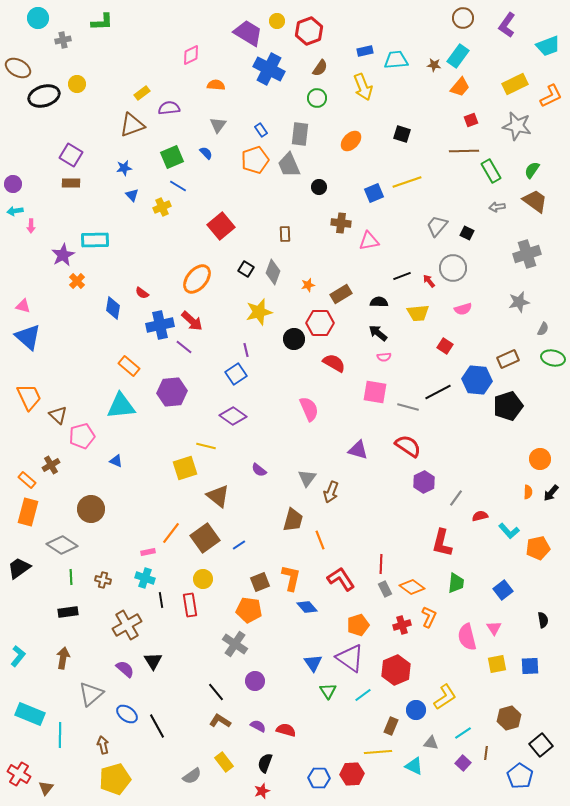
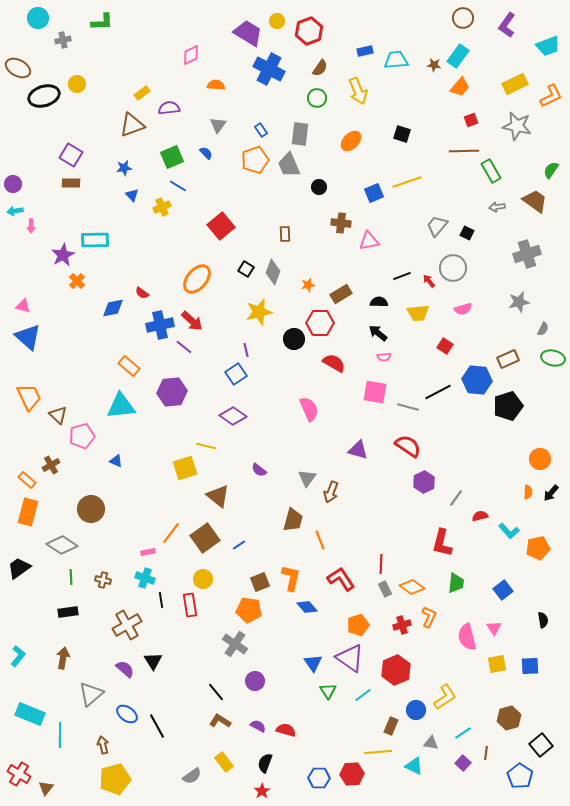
yellow arrow at (363, 87): moved 5 px left, 4 px down
green semicircle at (532, 170): moved 19 px right
blue diamond at (113, 308): rotated 70 degrees clockwise
red star at (262, 791): rotated 14 degrees counterclockwise
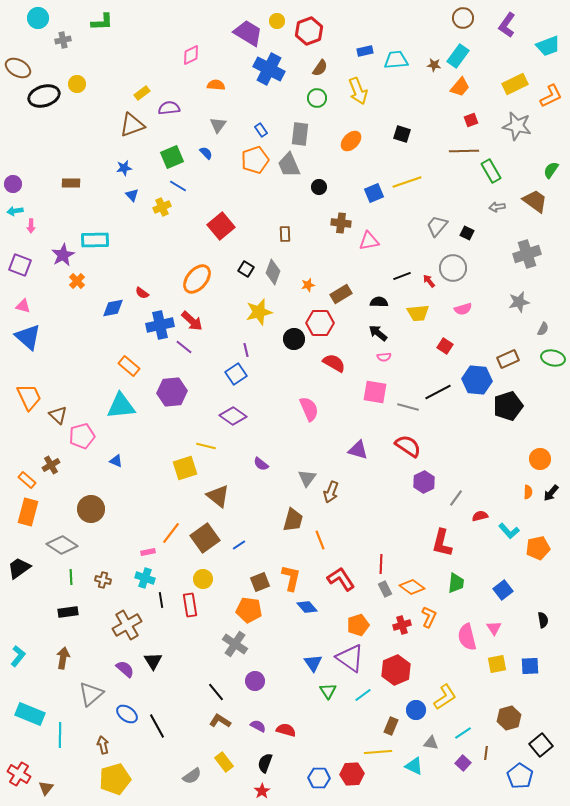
purple square at (71, 155): moved 51 px left, 110 px down; rotated 10 degrees counterclockwise
purple semicircle at (259, 470): moved 2 px right, 6 px up
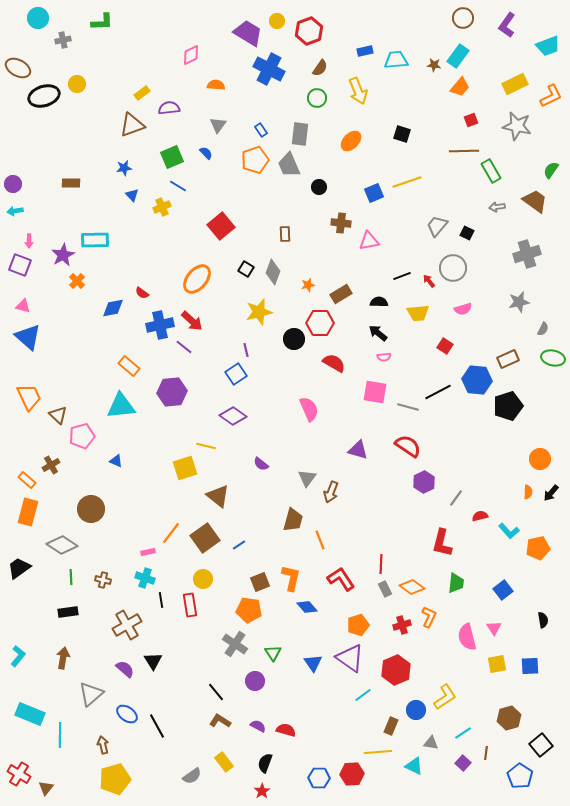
pink arrow at (31, 226): moved 2 px left, 15 px down
green triangle at (328, 691): moved 55 px left, 38 px up
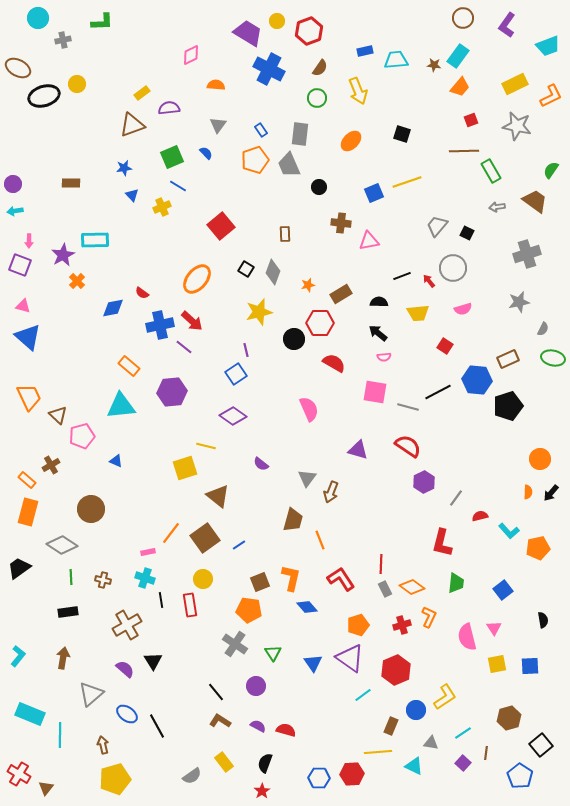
purple circle at (255, 681): moved 1 px right, 5 px down
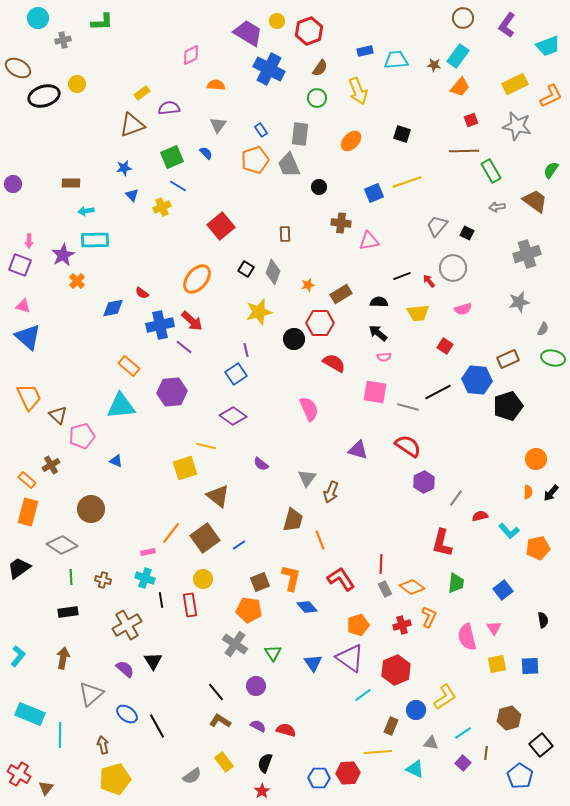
cyan arrow at (15, 211): moved 71 px right
orange circle at (540, 459): moved 4 px left
cyan triangle at (414, 766): moved 1 px right, 3 px down
red hexagon at (352, 774): moved 4 px left, 1 px up
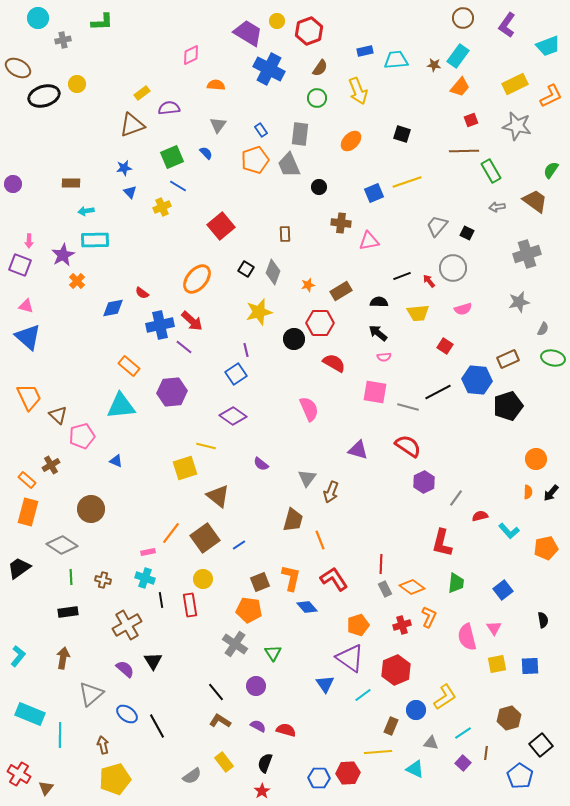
blue triangle at (132, 195): moved 2 px left, 3 px up
brown rectangle at (341, 294): moved 3 px up
pink triangle at (23, 306): moved 3 px right
orange pentagon at (538, 548): moved 8 px right
red L-shape at (341, 579): moved 7 px left
blue triangle at (313, 663): moved 12 px right, 21 px down
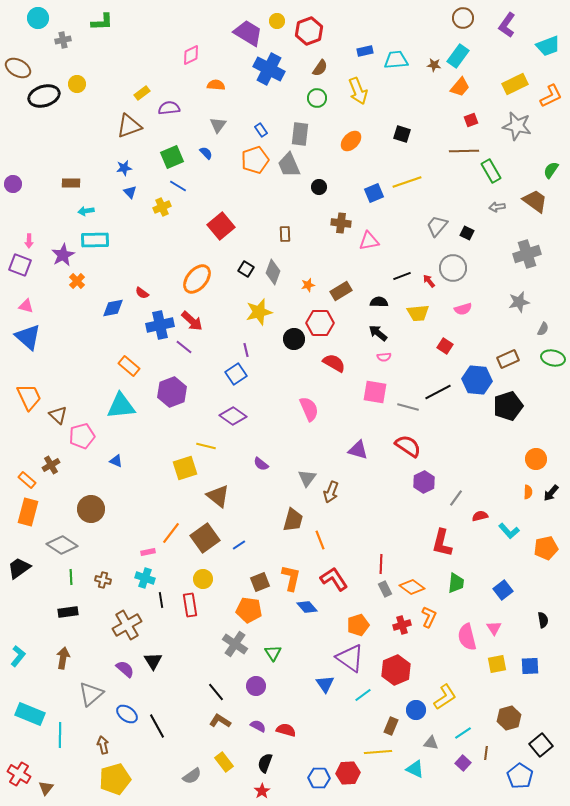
brown triangle at (132, 125): moved 3 px left, 1 px down
purple hexagon at (172, 392): rotated 16 degrees counterclockwise
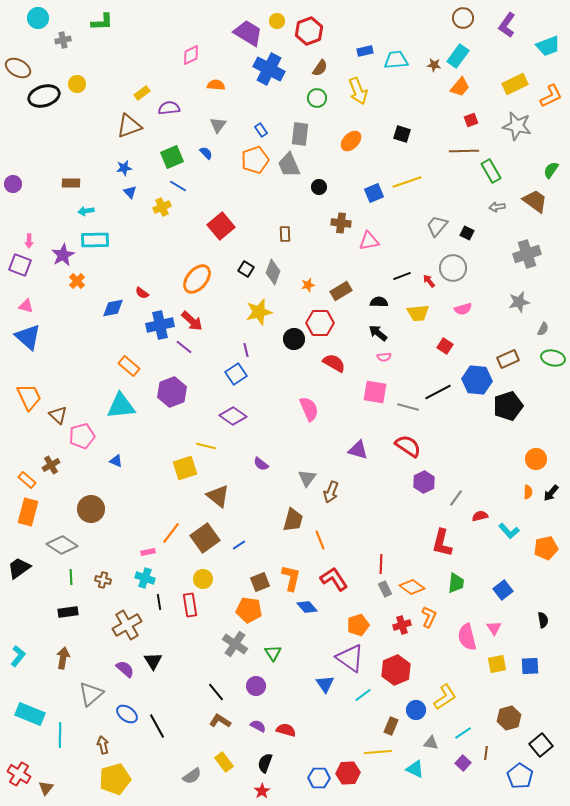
black line at (161, 600): moved 2 px left, 2 px down
